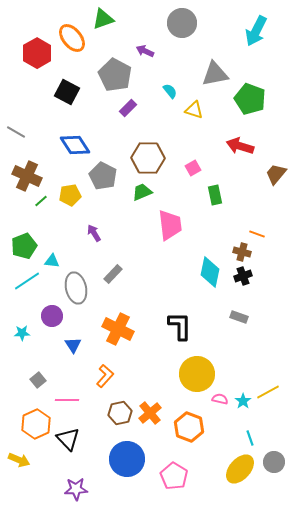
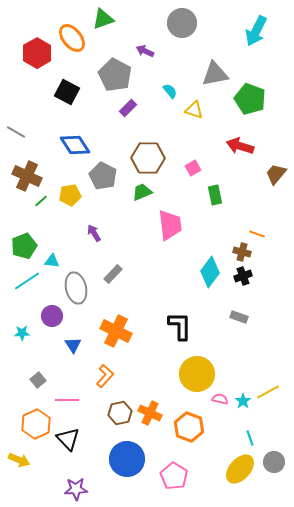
cyan diamond at (210, 272): rotated 24 degrees clockwise
orange cross at (118, 329): moved 2 px left, 2 px down
orange cross at (150, 413): rotated 25 degrees counterclockwise
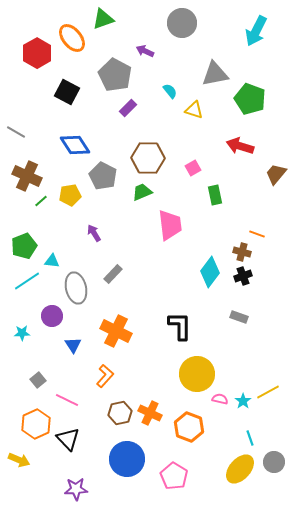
pink line at (67, 400): rotated 25 degrees clockwise
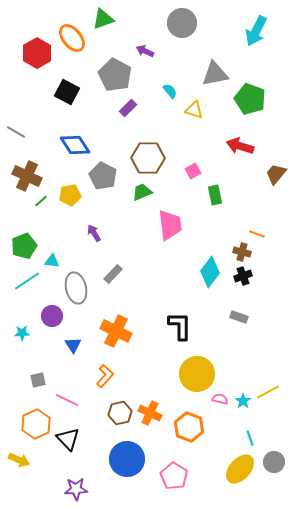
pink square at (193, 168): moved 3 px down
gray square at (38, 380): rotated 28 degrees clockwise
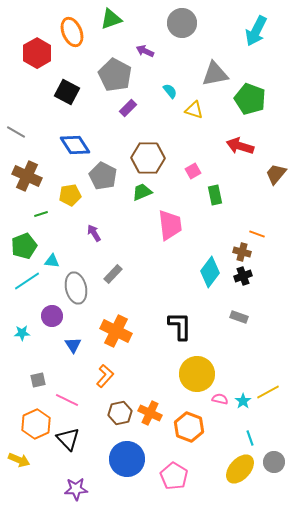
green triangle at (103, 19): moved 8 px right
orange ellipse at (72, 38): moved 6 px up; rotated 16 degrees clockwise
green line at (41, 201): moved 13 px down; rotated 24 degrees clockwise
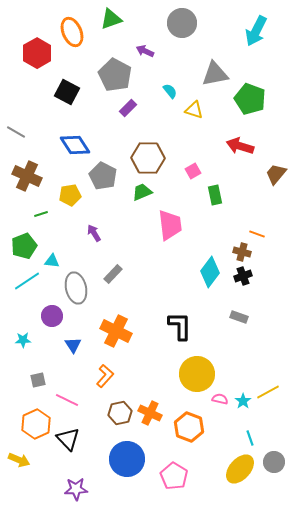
cyan star at (22, 333): moved 1 px right, 7 px down
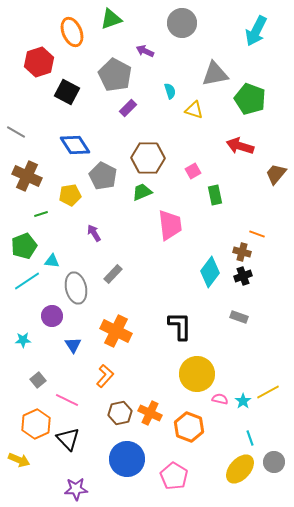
red hexagon at (37, 53): moved 2 px right, 9 px down; rotated 12 degrees clockwise
cyan semicircle at (170, 91): rotated 21 degrees clockwise
gray square at (38, 380): rotated 28 degrees counterclockwise
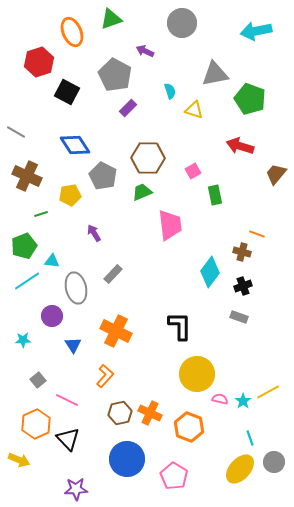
cyan arrow at (256, 31): rotated 52 degrees clockwise
black cross at (243, 276): moved 10 px down
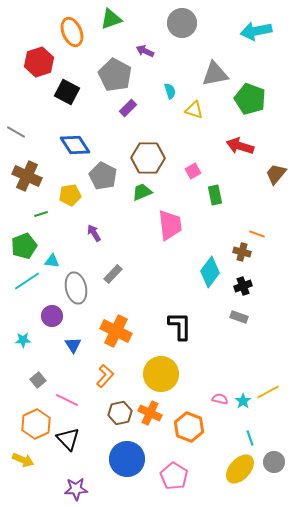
yellow circle at (197, 374): moved 36 px left
yellow arrow at (19, 460): moved 4 px right
